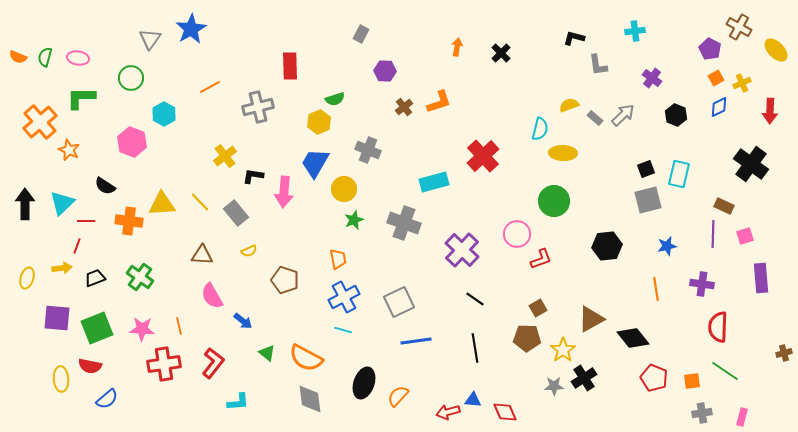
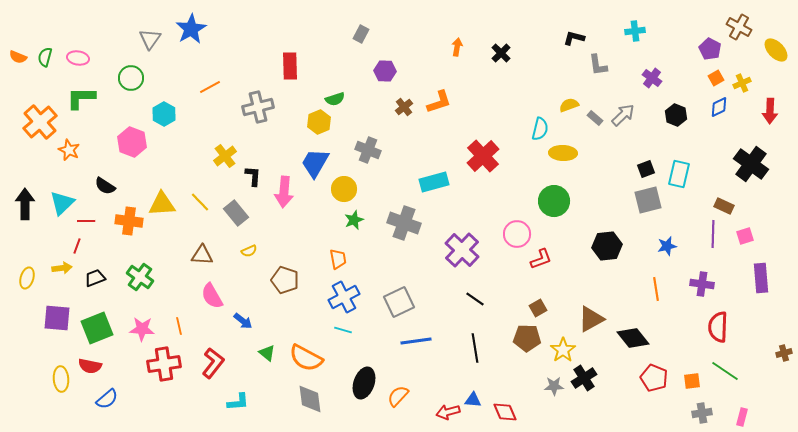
black L-shape at (253, 176): rotated 85 degrees clockwise
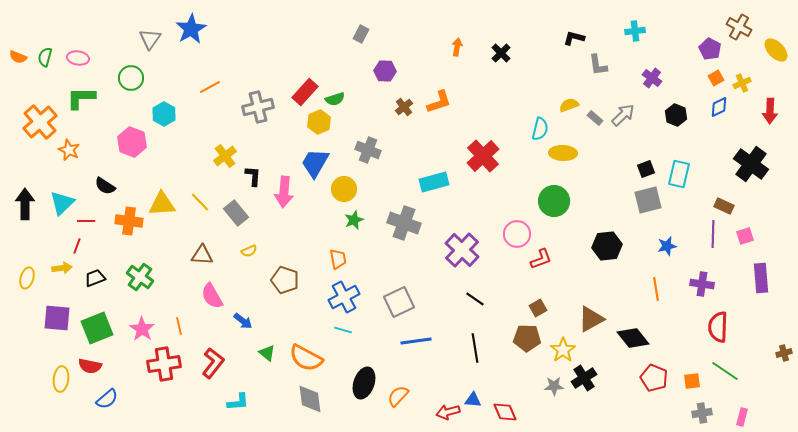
red rectangle at (290, 66): moved 15 px right, 26 px down; rotated 44 degrees clockwise
pink star at (142, 329): rotated 30 degrees clockwise
yellow ellipse at (61, 379): rotated 10 degrees clockwise
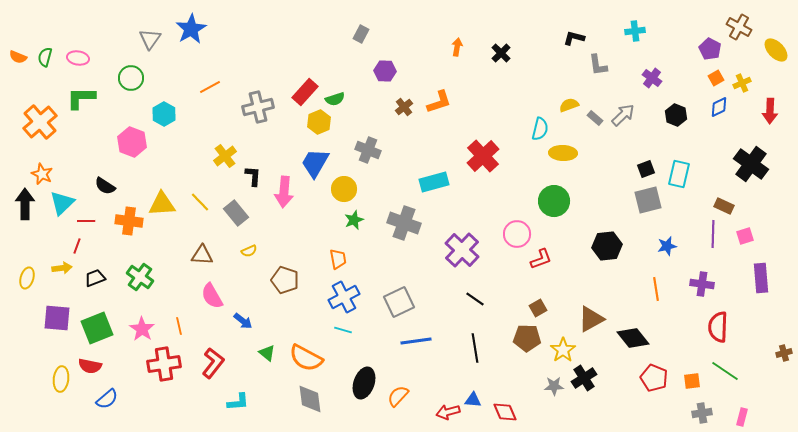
orange star at (69, 150): moved 27 px left, 24 px down
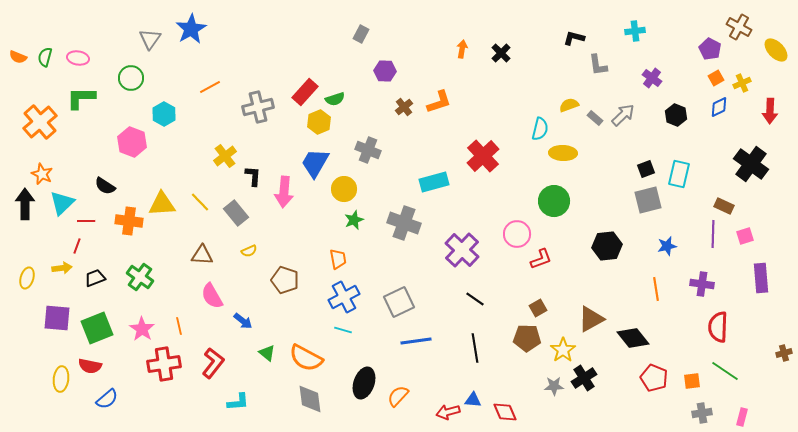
orange arrow at (457, 47): moved 5 px right, 2 px down
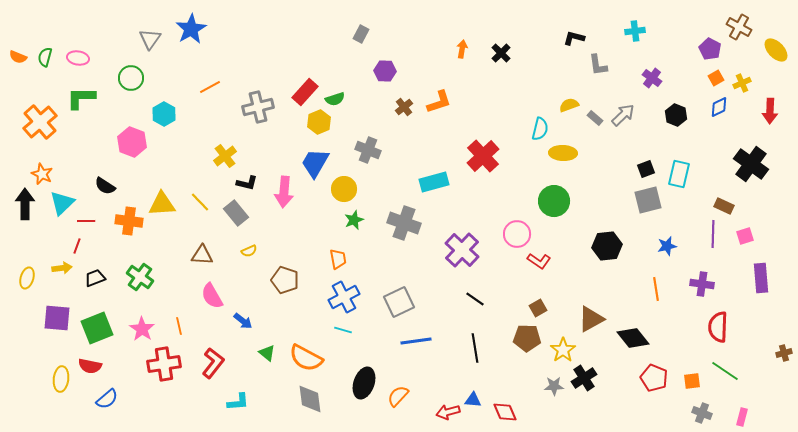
black L-shape at (253, 176): moved 6 px left, 7 px down; rotated 100 degrees clockwise
red L-shape at (541, 259): moved 2 px left, 2 px down; rotated 55 degrees clockwise
gray cross at (702, 413): rotated 30 degrees clockwise
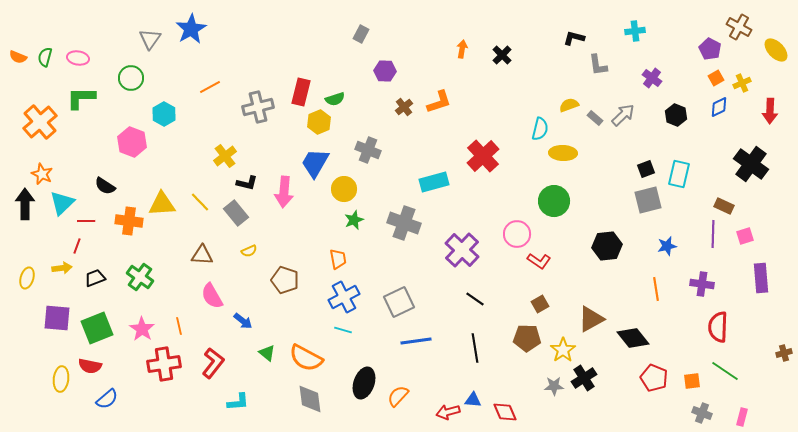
black cross at (501, 53): moved 1 px right, 2 px down
red rectangle at (305, 92): moved 4 px left; rotated 28 degrees counterclockwise
brown square at (538, 308): moved 2 px right, 4 px up
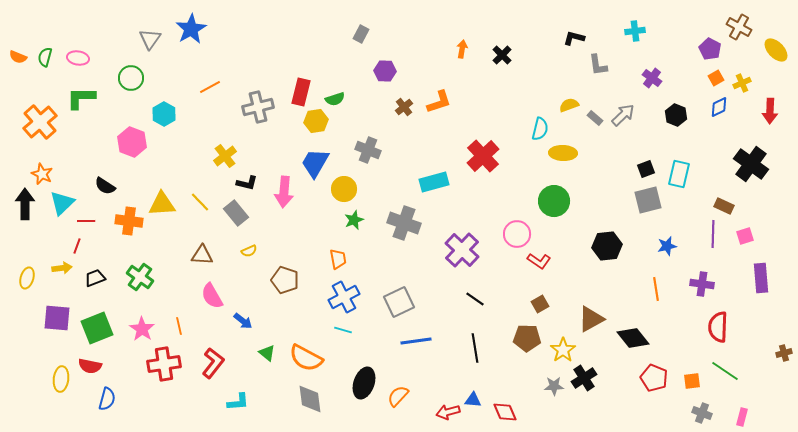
yellow hexagon at (319, 122): moved 3 px left, 1 px up; rotated 15 degrees clockwise
blue semicircle at (107, 399): rotated 35 degrees counterclockwise
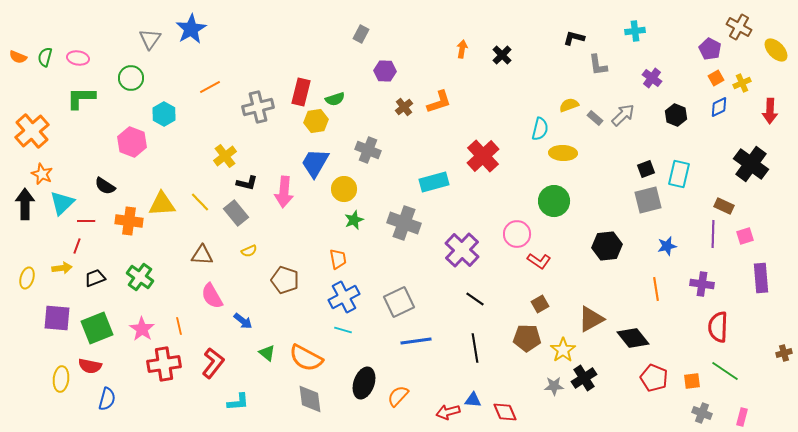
orange cross at (40, 122): moved 8 px left, 9 px down
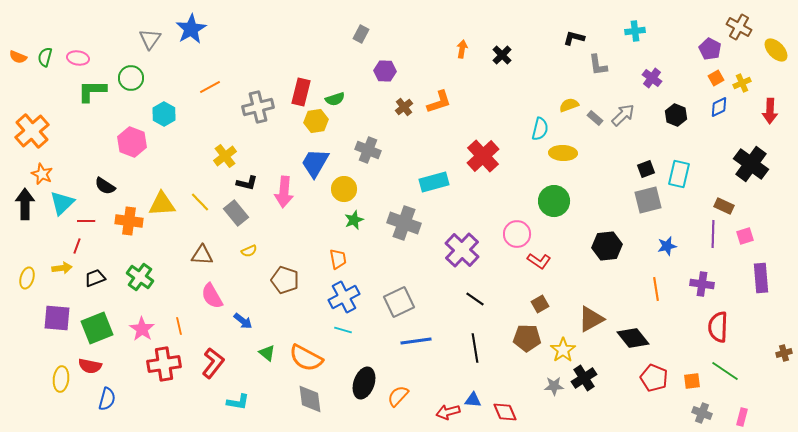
green L-shape at (81, 98): moved 11 px right, 7 px up
cyan L-shape at (238, 402): rotated 15 degrees clockwise
